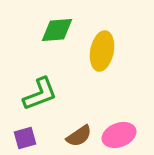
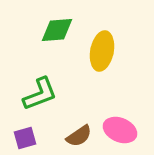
pink ellipse: moved 1 px right, 5 px up; rotated 44 degrees clockwise
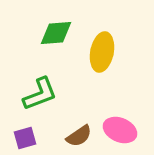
green diamond: moved 1 px left, 3 px down
yellow ellipse: moved 1 px down
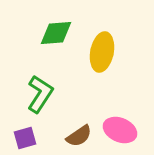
green L-shape: rotated 36 degrees counterclockwise
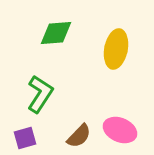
yellow ellipse: moved 14 px right, 3 px up
brown semicircle: rotated 12 degrees counterclockwise
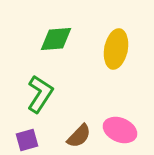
green diamond: moved 6 px down
purple square: moved 2 px right, 2 px down
